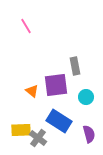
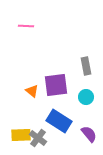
pink line: rotated 56 degrees counterclockwise
gray rectangle: moved 11 px right
yellow rectangle: moved 5 px down
purple semicircle: rotated 24 degrees counterclockwise
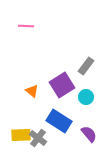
gray rectangle: rotated 48 degrees clockwise
purple square: moved 6 px right; rotated 25 degrees counterclockwise
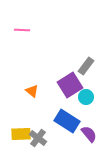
pink line: moved 4 px left, 4 px down
purple square: moved 8 px right
blue rectangle: moved 8 px right
yellow rectangle: moved 1 px up
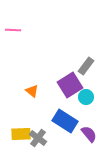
pink line: moved 9 px left
blue rectangle: moved 2 px left
